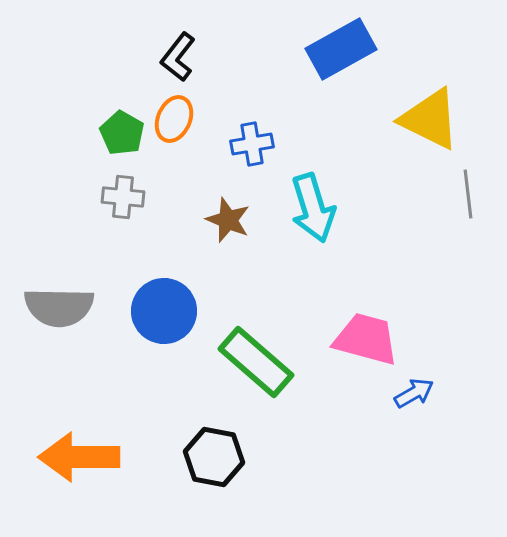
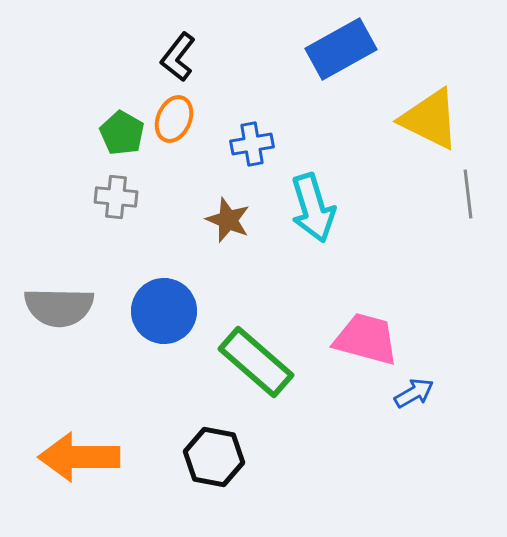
gray cross: moved 7 px left
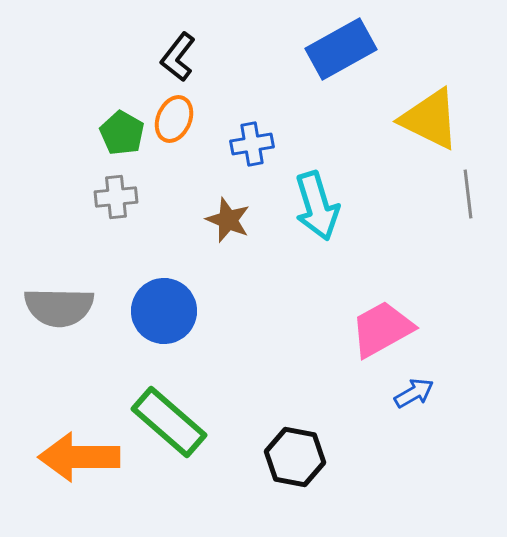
gray cross: rotated 12 degrees counterclockwise
cyan arrow: moved 4 px right, 2 px up
pink trapezoid: moved 16 px right, 10 px up; rotated 44 degrees counterclockwise
green rectangle: moved 87 px left, 60 px down
black hexagon: moved 81 px right
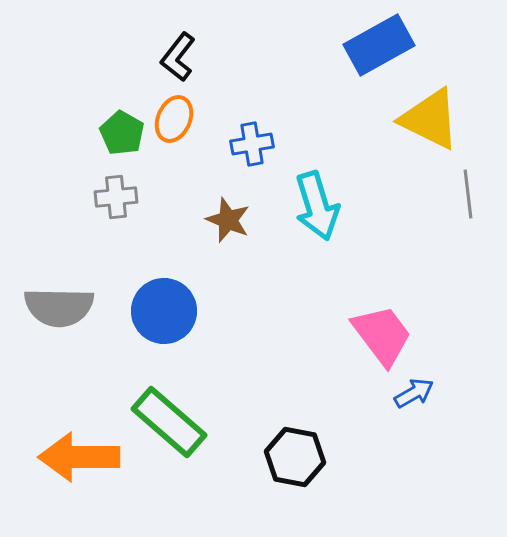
blue rectangle: moved 38 px right, 4 px up
pink trapezoid: moved 6 px down; rotated 82 degrees clockwise
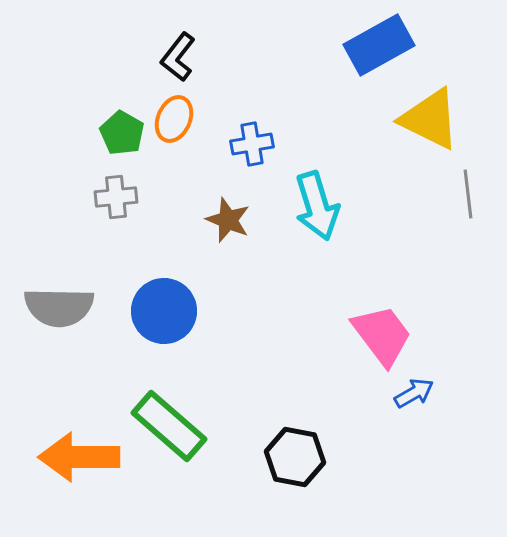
green rectangle: moved 4 px down
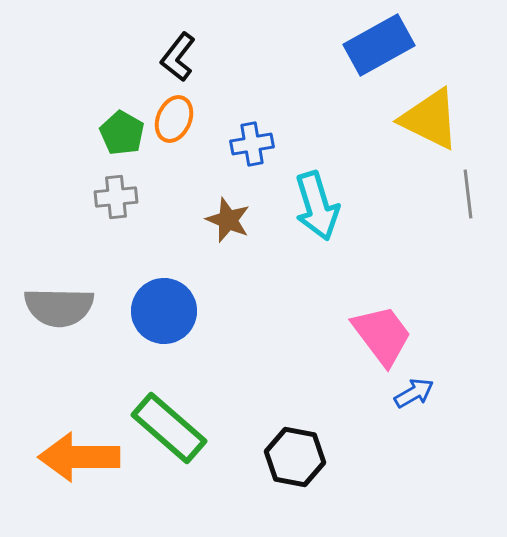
green rectangle: moved 2 px down
